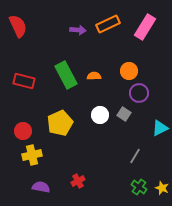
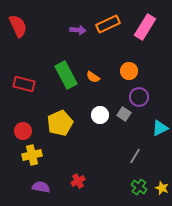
orange semicircle: moved 1 px left, 1 px down; rotated 144 degrees counterclockwise
red rectangle: moved 3 px down
purple circle: moved 4 px down
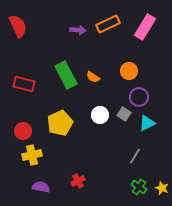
cyan triangle: moved 13 px left, 5 px up
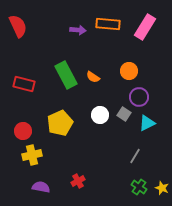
orange rectangle: rotated 30 degrees clockwise
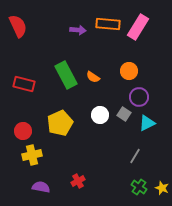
pink rectangle: moved 7 px left
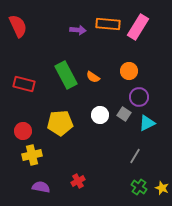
yellow pentagon: rotated 20 degrees clockwise
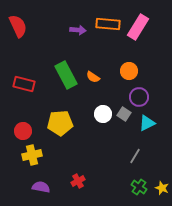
white circle: moved 3 px right, 1 px up
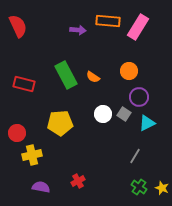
orange rectangle: moved 3 px up
red circle: moved 6 px left, 2 px down
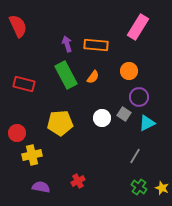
orange rectangle: moved 12 px left, 24 px down
purple arrow: moved 11 px left, 14 px down; rotated 112 degrees counterclockwise
orange semicircle: rotated 88 degrees counterclockwise
white circle: moved 1 px left, 4 px down
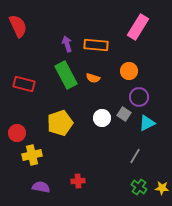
orange semicircle: moved 1 px down; rotated 72 degrees clockwise
yellow pentagon: rotated 15 degrees counterclockwise
red cross: rotated 24 degrees clockwise
yellow star: rotated 16 degrees counterclockwise
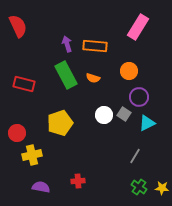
orange rectangle: moved 1 px left, 1 px down
white circle: moved 2 px right, 3 px up
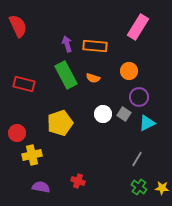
white circle: moved 1 px left, 1 px up
gray line: moved 2 px right, 3 px down
red cross: rotated 24 degrees clockwise
